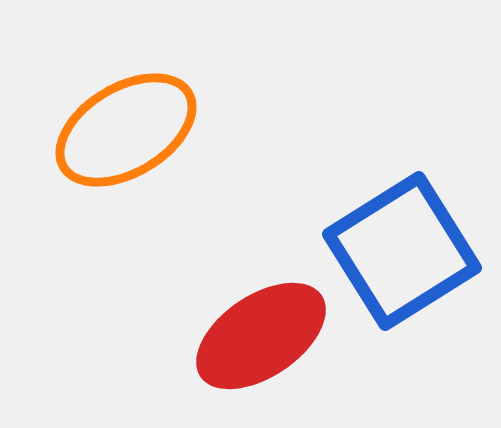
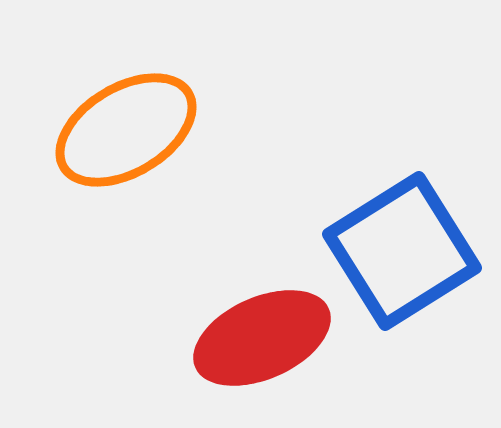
red ellipse: moved 1 px right, 2 px down; rotated 10 degrees clockwise
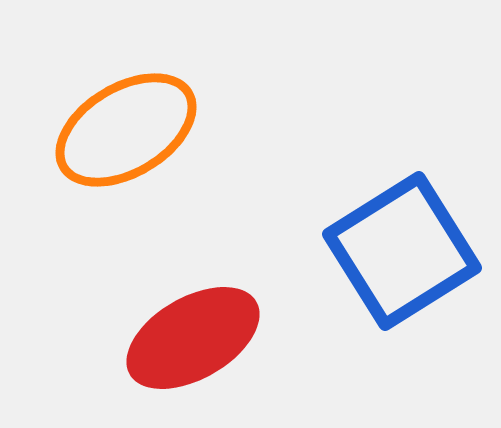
red ellipse: moved 69 px left; rotated 6 degrees counterclockwise
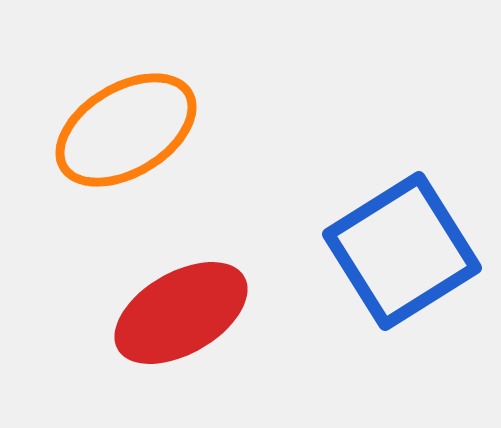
red ellipse: moved 12 px left, 25 px up
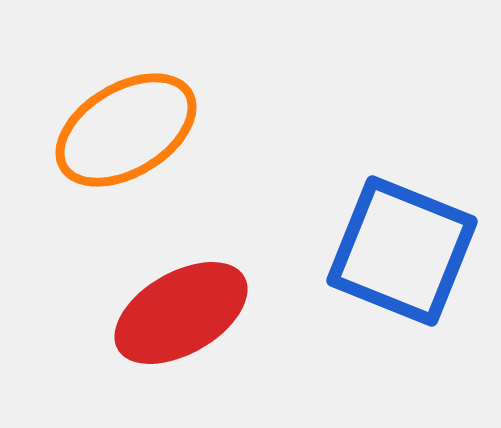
blue square: rotated 36 degrees counterclockwise
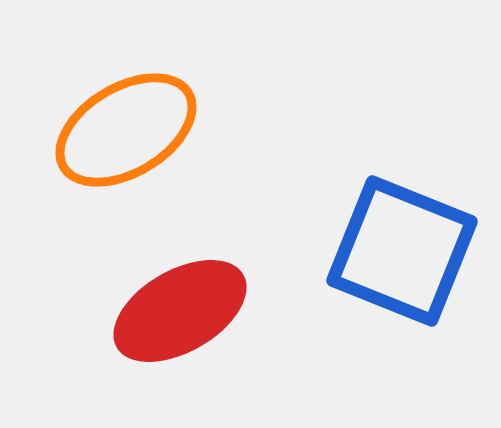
red ellipse: moved 1 px left, 2 px up
